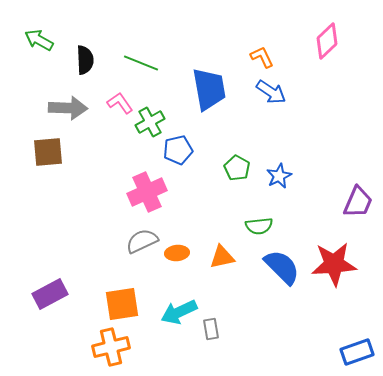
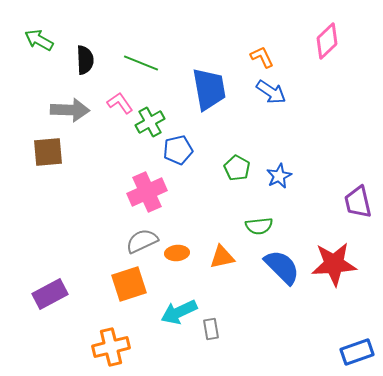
gray arrow: moved 2 px right, 2 px down
purple trapezoid: rotated 144 degrees clockwise
orange square: moved 7 px right, 20 px up; rotated 9 degrees counterclockwise
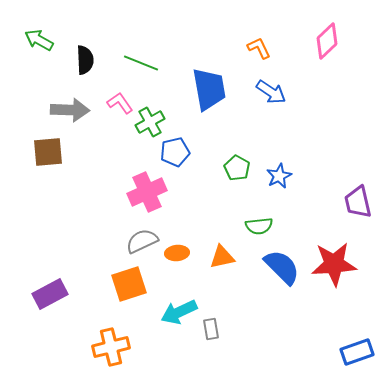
orange L-shape: moved 3 px left, 9 px up
blue pentagon: moved 3 px left, 2 px down
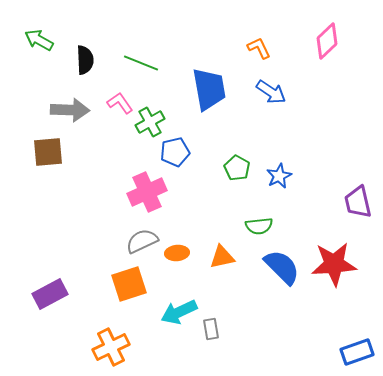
orange cross: rotated 12 degrees counterclockwise
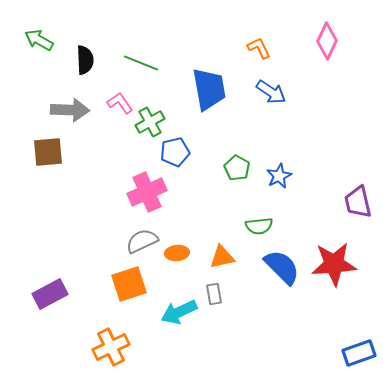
pink diamond: rotated 21 degrees counterclockwise
gray rectangle: moved 3 px right, 35 px up
blue rectangle: moved 2 px right, 1 px down
